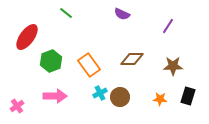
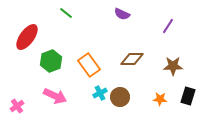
pink arrow: rotated 25 degrees clockwise
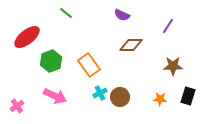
purple semicircle: moved 1 px down
red ellipse: rotated 16 degrees clockwise
brown diamond: moved 1 px left, 14 px up
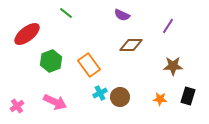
red ellipse: moved 3 px up
pink arrow: moved 6 px down
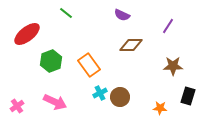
orange star: moved 9 px down
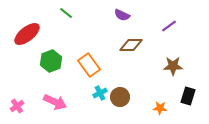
purple line: moved 1 px right; rotated 21 degrees clockwise
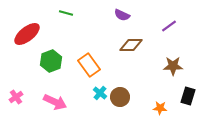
green line: rotated 24 degrees counterclockwise
cyan cross: rotated 24 degrees counterclockwise
pink cross: moved 1 px left, 9 px up
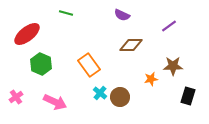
green hexagon: moved 10 px left, 3 px down; rotated 15 degrees counterclockwise
orange star: moved 9 px left, 29 px up; rotated 16 degrees counterclockwise
